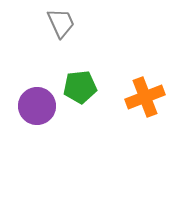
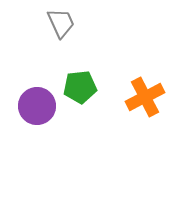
orange cross: rotated 6 degrees counterclockwise
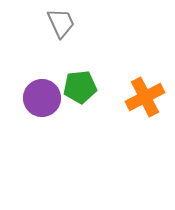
purple circle: moved 5 px right, 8 px up
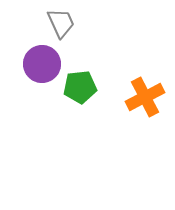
purple circle: moved 34 px up
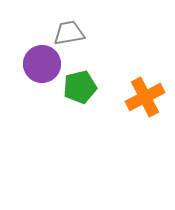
gray trapezoid: moved 8 px right, 10 px down; rotated 76 degrees counterclockwise
green pentagon: rotated 8 degrees counterclockwise
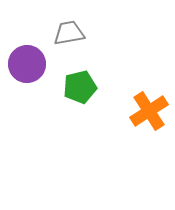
purple circle: moved 15 px left
orange cross: moved 4 px right, 14 px down; rotated 6 degrees counterclockwise
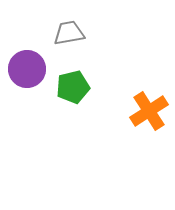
purple circle: moved 5 px down
green pentagon: moved 7 px left
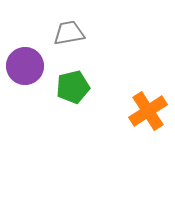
purple circle: moved 2 px left, 3 px up
orange cross: moved 1 px left
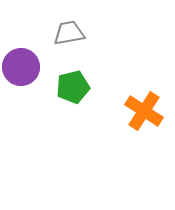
purple circle: moved 4 px left, 1 px down
orange cross: moved 4 px left; rotated 24 degrees counterclockwise
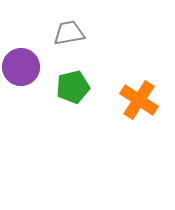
orange cross: moved 5 px left, 11 px up
